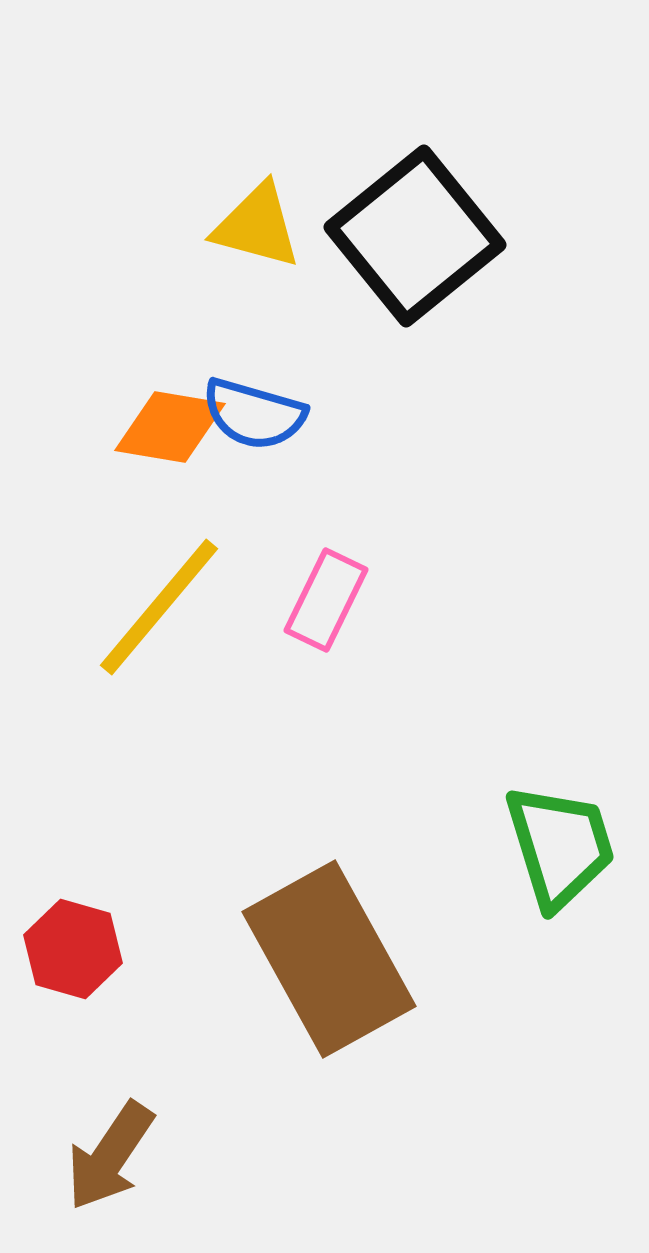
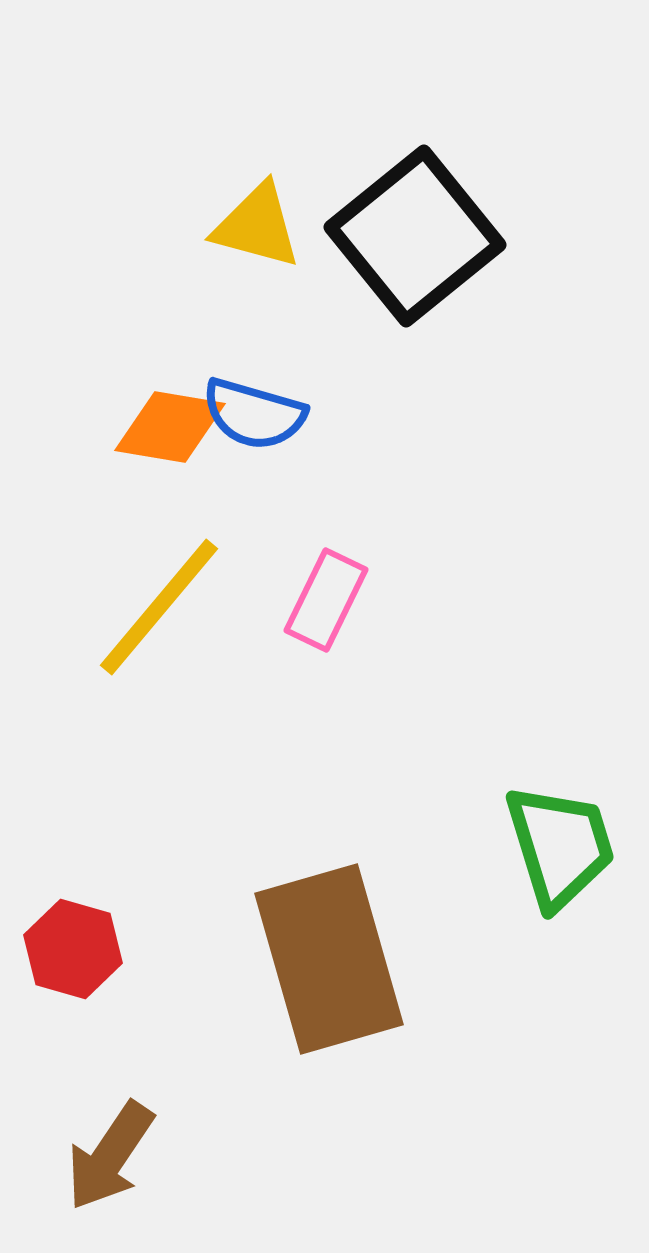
brown rectangle: rotated 13 degrees clockwise
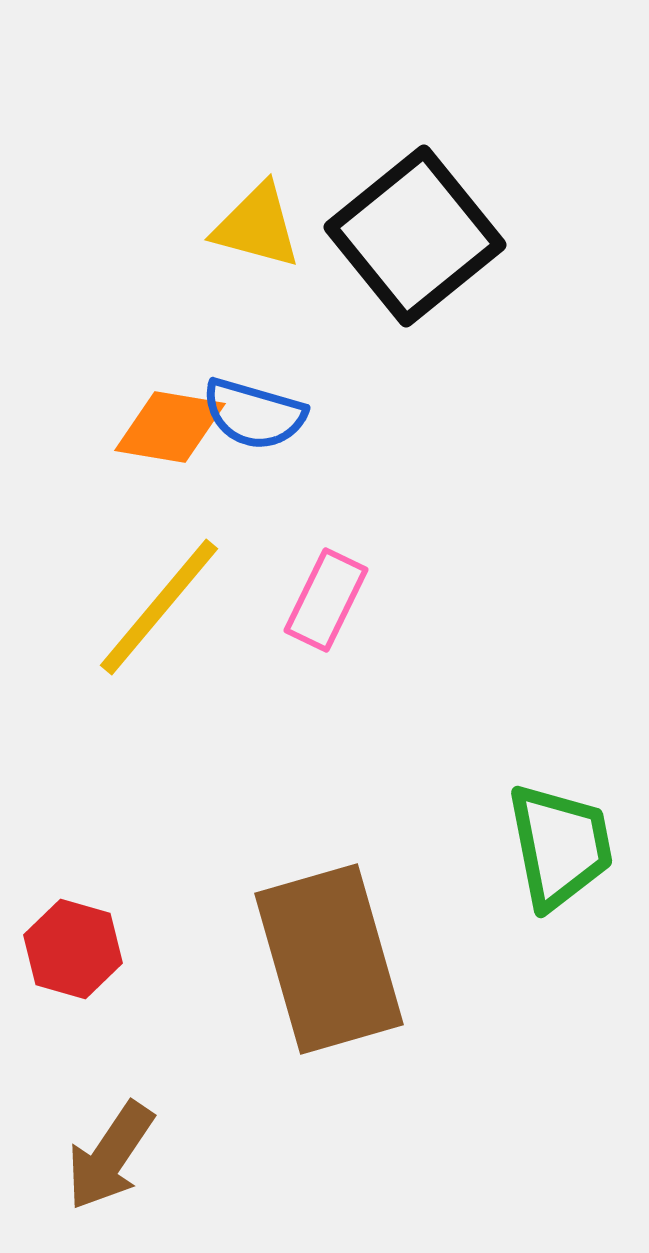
green trapezoid: rotated 6 degrees clockwise
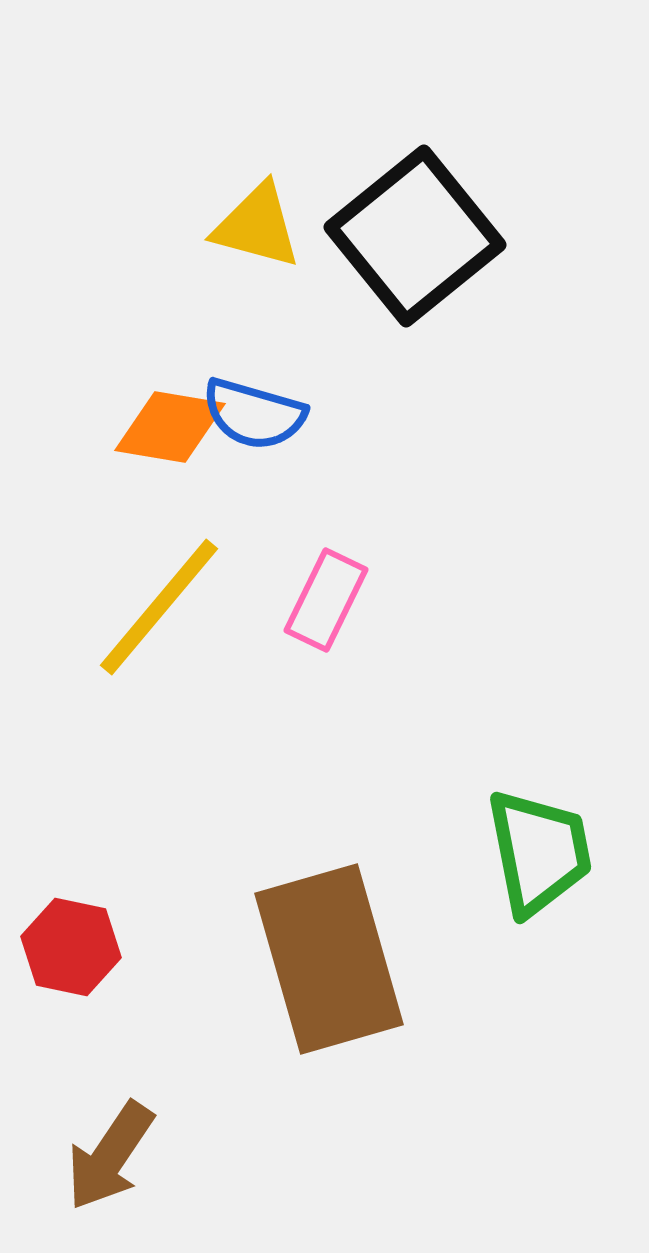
green trapezoid: moved 21 px left, 6 px down
red hexagon: moved 2 px left, 2 px up; rotated 4 degrees counterclockwise
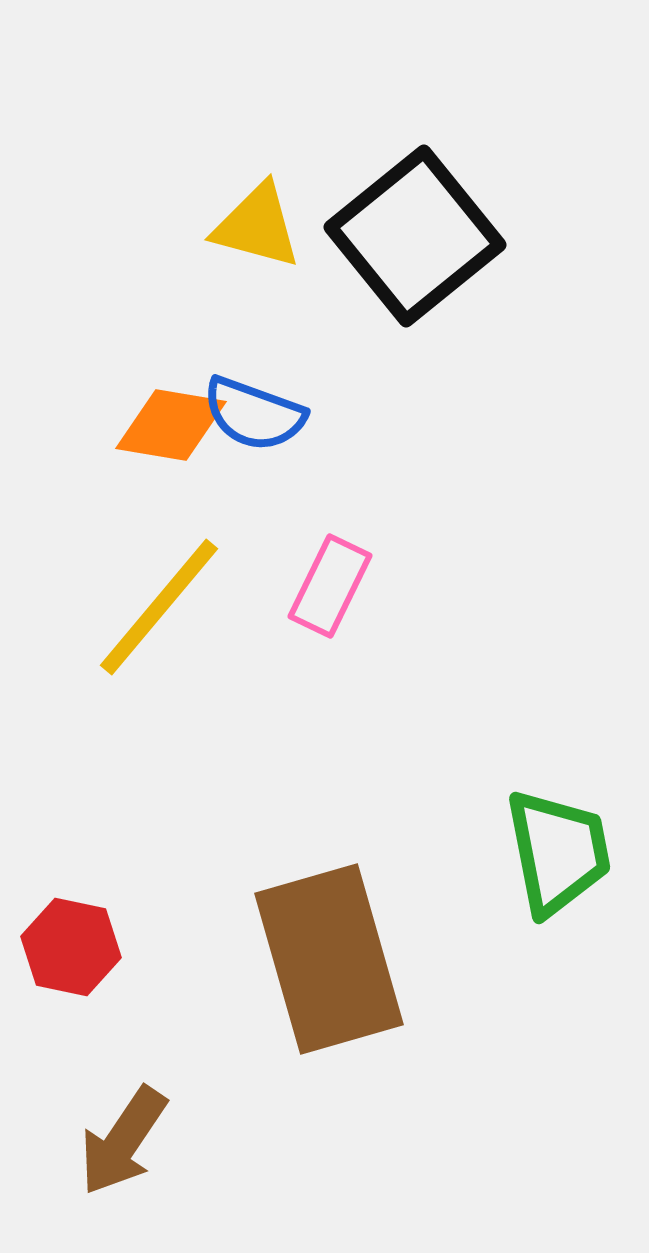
blue semicircle: rotated 4 degrees clockwise
orange diamond: moved 1 px right, 2 px up
pink rectangle: moved 4 px right, 14 px up
green trapezoid: moved 19 px right
brown arrow: moved 13 px right, 15 px up
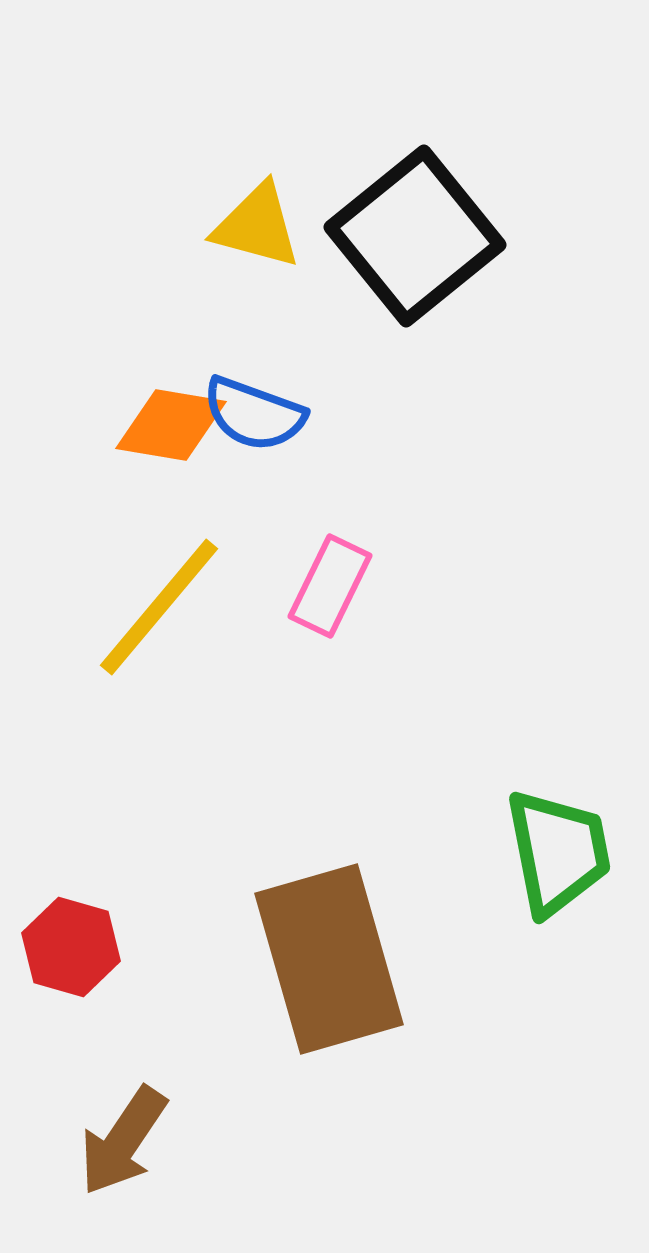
red hexagon: rotated 4 degrees clockwise
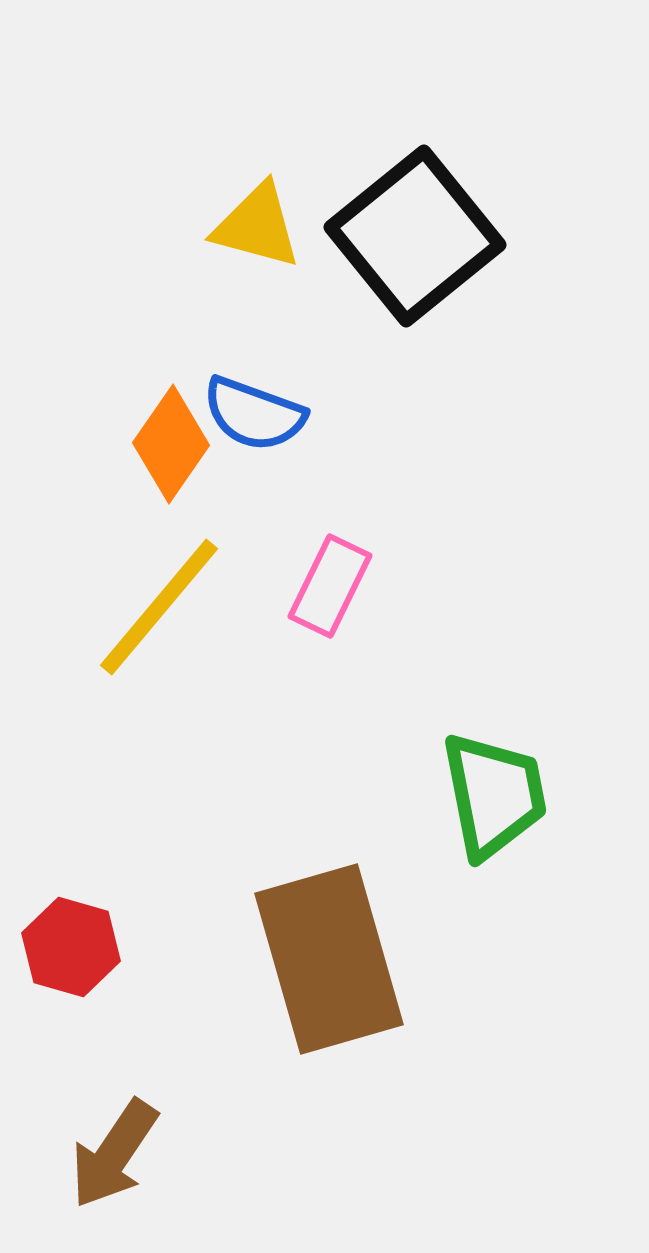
orange diamond: moved 19 px down; rotated 65 degrees counterclockwise
green trapezoid: moved 64 px left, 57 px up
brown arrow: moved 9 px left, 13 px down
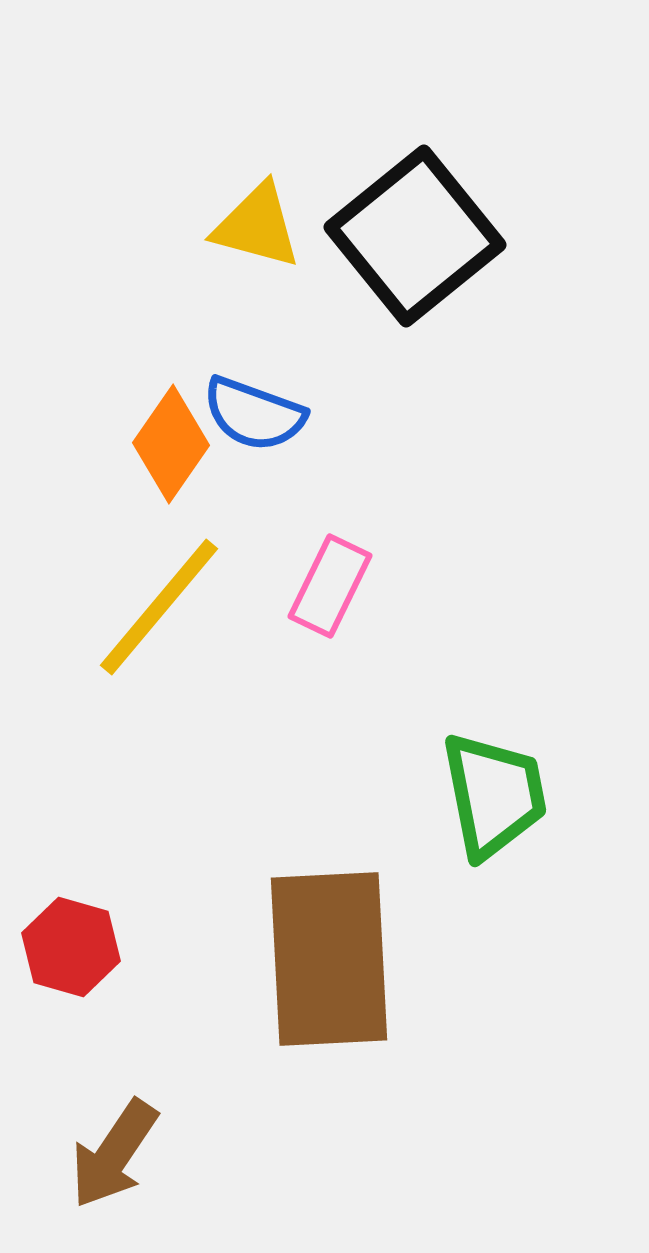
brown rectangle: rotated 13 degrees clockwise
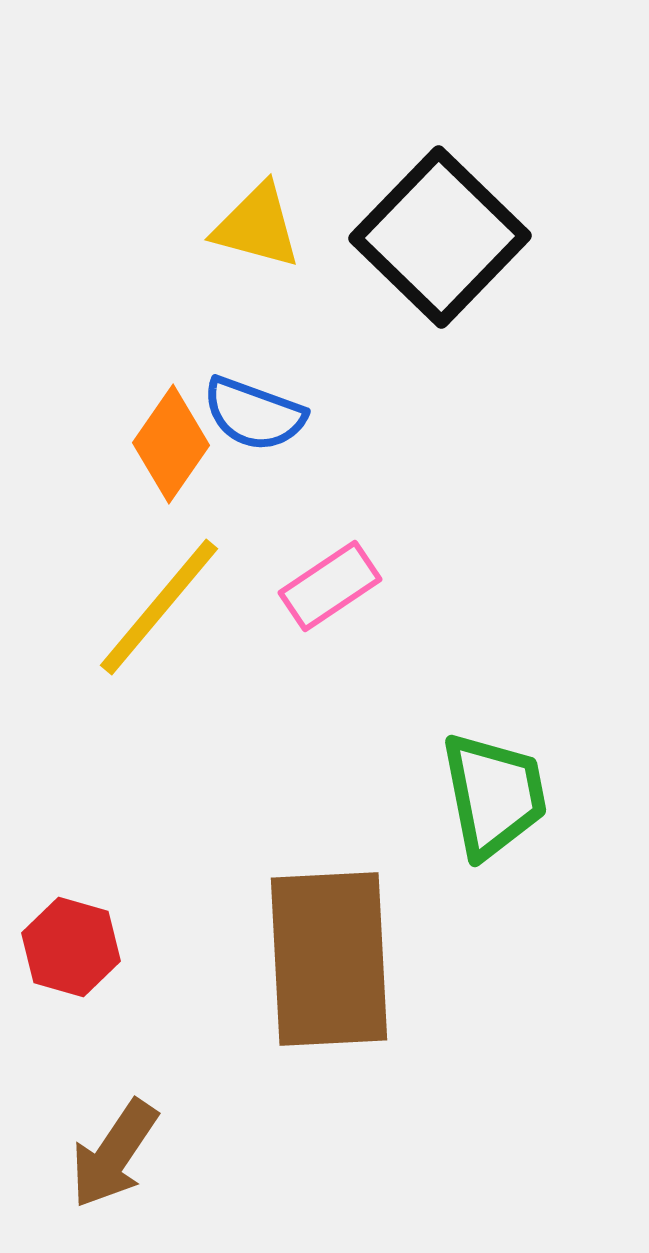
black square: moved 25 px right, 1 px down; rotated 7 degrees counterclockwise
pink rectangle: rotated 30 degrees clockwise
